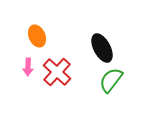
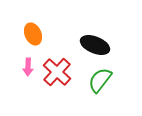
orange ellipse: moved 4 px left, 2 px up
black ellipse: moved 7 px left, 3 px up; rotated 40 degrees counterclockwise
green semicircle: moved 11 px left
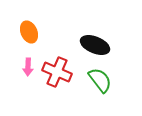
orange ellipse: moved 4 px left, 2 px up
red cross: rotated 20 degrees counterclockwise
green semicircle: rotated 104 degrees clockwise
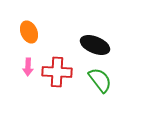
red cross: rotated 20 degrees counterclockwise
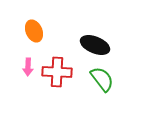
orange ellipse: moved 5 px right, 1 px up
green semicircle: moved 2 px right, 1 px up
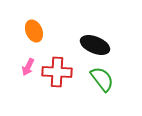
pink arrow: rotated 24 degrees clockwise
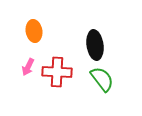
orange ellipse: rotated 15 degrees clockwise
black ellipse: rotated 60 degrees clockwise
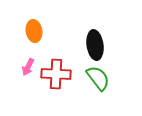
red cross: moved 1 px left, 2 px down
green semicircle: moved 4 px left, 1 px up
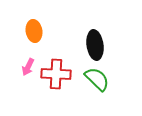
green semicircle: moved 1 px left, 1 px down; rotated 8 degrees counterclockwise
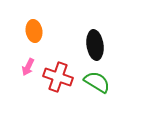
red cross: moved 2 px right, 3 px down; rotated 16 degrees clockwise
green semicircle: moved 3 px down; rotated 12 degrees counterclockwise
